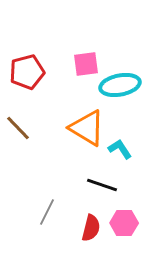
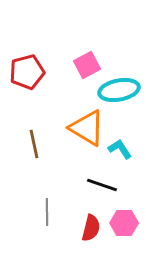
pink square: moved 1 px right, 1 px down; rotated 20 degrees counterclockwise
cyan ellipse: moved 1 px left, 5 px down
brown line: moved 16 px right, 16 px down; rotated 32 degrees clockwise
gray line: rotated 28 degrees counterclockwise
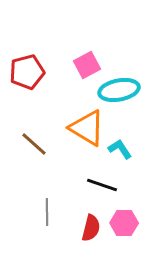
brown line: rotated 36 degrees counterclockwise
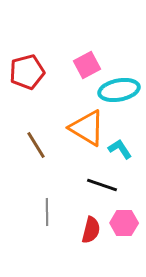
brown line: moved 2 px right, 1 px down; rotated 16 degrees clockwise
red semicircle: moved 2 px down
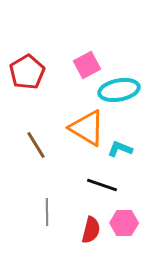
red pentagon: rotated 16 degrees counterclockwise
cyan L-shape: rotated 35 degrees counterclockwise
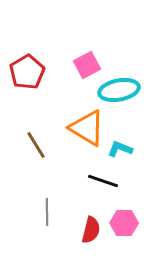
black line: moved 1 px right, 4 px up
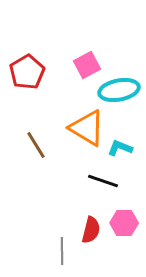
cyan L-shape: moved 1 px up
gray line: moved 15 px right, 39 px down
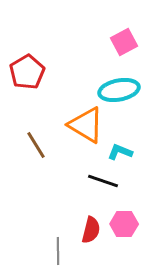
pink square: moved 37 px right, 23 px up
orange triangle: moved 1 px left, 3 px up
cyan L-shape: moved 4 px down
pink hexagon: moved 1 px down
gray line: moved 4 px left
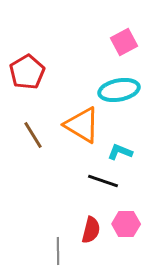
orange triangle: moved 4 px left
brown line: moved 3 px left, 10 px up
pink hexagon: moved 2 px right
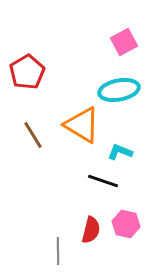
pink hexagon: rotated 12 degrees clockwise
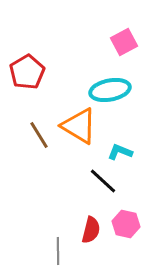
cyan ellipse: moved 9 px left
orange triangle: moved 3 px left, 1 px down
brown line: moved 6 px right
black line: rotated 24 degrees clockwise
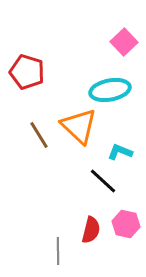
pink square: rotated 16 degrees counterclockwise
red pentagon: rotated 24 degrees counterclockwise
orange triangle: rotated 12 degrees clockwise
